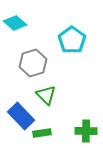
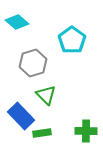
cyan diamond: moved 2 px right, 1 px up
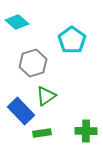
green triangle: moved 1 px down; rotated 40 degrees clockwise
blue rectangle: moved 5 px up
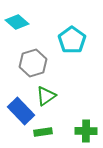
green rectangle: moved 1 px right, 1 px up
